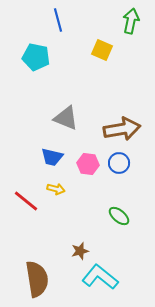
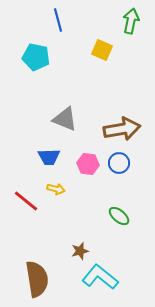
gray triangle: moved 1 px left, 1 px down
blue trapezoid: moved 3 px left; rotated 15 degrees counterclockwise
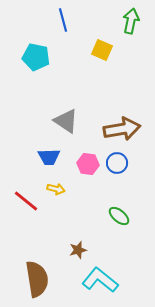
blue line: moved 5 px right
gray triangle: moved 1 px right, 2 px down; rotated 12 degrees clockwise
blue circle: moved 2 px left
brown star: moved 2 px left, 1 px up
cyan L-shape: moved 3 px down
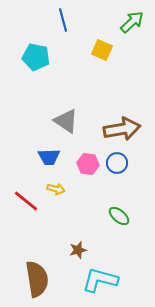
green arrow: moved 1 px right, 1 px down; rotated 35 degrees clockwise
cyan L-shape: rotated 24 degrees counterclockwise
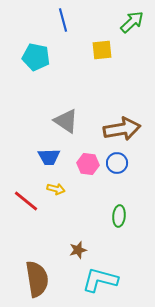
yellow square: rotated 30 degrees counterclockwise
green ellipse: rotated 55 degrees clockwise
